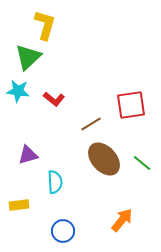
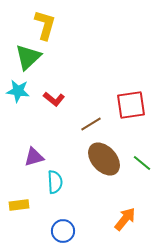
purple triangle: moved 6 px right, 2 px down
orange arrow: moved 3 px right, 1 px up
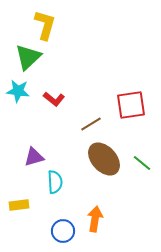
orange arrow: moved 30 px left; rotated 30 degrees counterclockwise
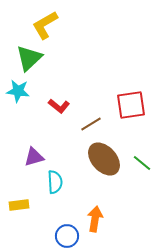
yellow L-shape: rotated 136 degrees counterclockwise
green triangle: moved 1 px right, 1 px down
red L-shape: moved 5 px right, 7 px down
blue circle: moved 4 px right, 5 px down
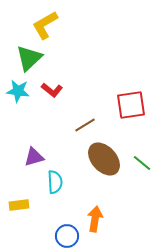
red L-shape: moved 7 px left, 16 px up
brown line: moved 6 px left, 1 px down
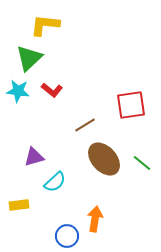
yellow L-shape: rotated 36 degrees clockwise
cyan semicircle: rotated 50 degrees clockwise
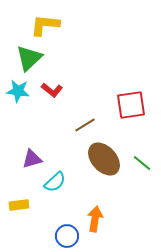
purple triangle: moved 2 px left, 2 px down
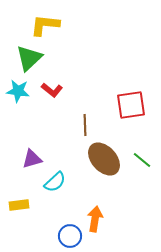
brown line: rotated 60 degrees counterclockwise
green line: moved 3 px up
blue circle: moved 3 px right
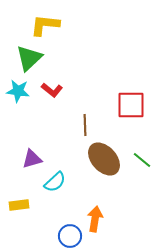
red square: rotated 8 degrees clockwise
